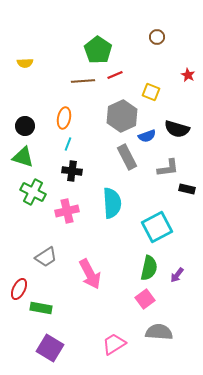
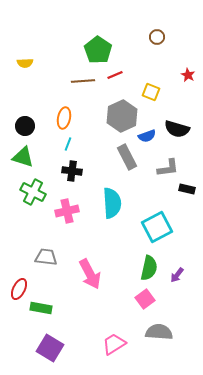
gray trapezoid: rotated 140 degrees counterclockwise
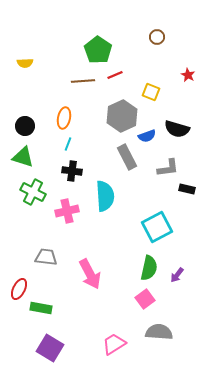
cyan semicircle: moved 7 px left, 7 px up
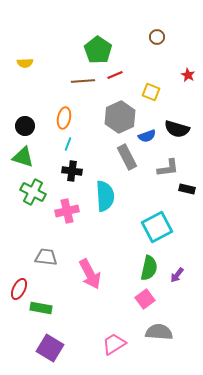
gray hexagon: moved 2 px left, 1 px down
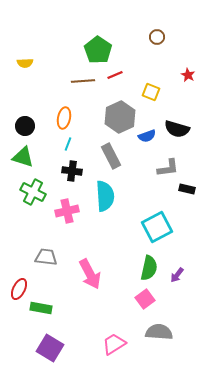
gray rectangle: moved 16 px left, 1 px up
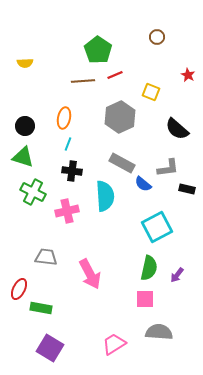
black semicircle: rotated 25 degrees clockwise
blue semicircle: moved 4 px left, 48 px down; rotated 60 degrees clockwise
gray rectangle: moved 11 px right, 7 px down; rotated 35 degrees counterclockwise
pink square: rotated 36 degrees clockwise
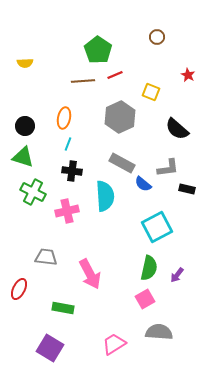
pink square: rotated 30 degrees counterclockwise
green rectangle: moved 22 px right
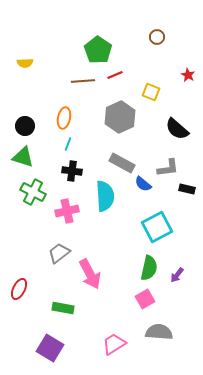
gray trapezoid: moved 13 px right, 4 px up; rotated 45 degrees counterclockwise
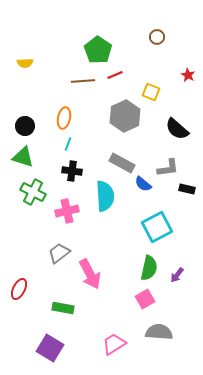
gray hexagon: moved 5 px right, 1 px up
